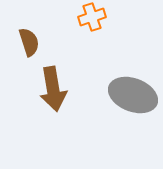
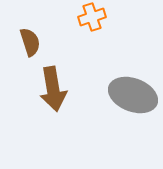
brown semicircle: moved 1 px right
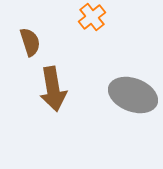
orange cross: rotated 20 degrees counterclockwise
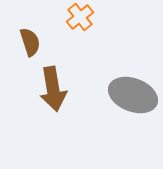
orange cross: moved 12 px left
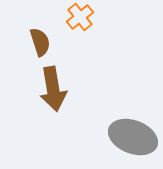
brown semicircle: moved 10 px right
gray ellipse: moved 42 px down
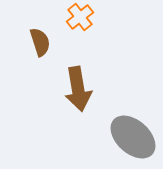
brown arrow: moved 25 px right
gray ellipse: rotated 21 degrees clockwise
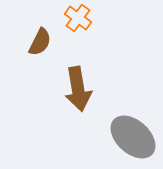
orange cross: moved 2 px left, 1 px down; rotated 16 degrees counterclockwise
brown semicircle: rotated 44 degrees clockwise
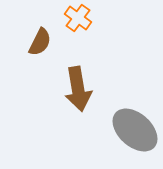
gray ellipse: moved 2 px right, 7 px up
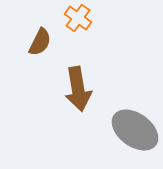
gray ellipse: rotated 6 degrees counterclockwise
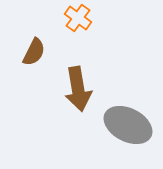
brown semicircle: moved 6 px left, 10 px down
gray ellipse: moved 7 px left, 5 px up; rotated 9 degrees counterclockwise
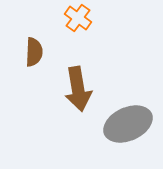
brown semicircle: rotated 24 degrees counterclockwise
gray ellipse: moved 1 px up; rotated 51 degrees counterclockwise
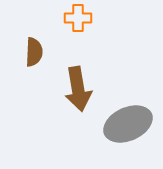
orange cross: rotated 36 degrees counterclockwise
